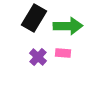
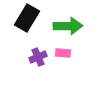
black rectangle: moved 7 px left
purple cross: rotated 24 degrees clockwise
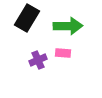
purple cross: moved 3 px down
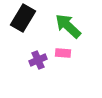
black rectangle: moved 4 px left
green arrow: rotated 136 degrees counterclockwise
